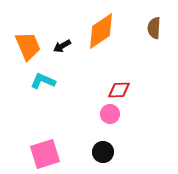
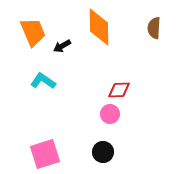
orange diamond: moved 2 px left, 4 px up; rotated 57 degrees counterclockwise
orange trapezoid: moved 5 px right, 14 px up
cyan L-shape: rotated 10 degrees clockwise
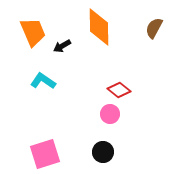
brown semicircle: rotated 25 degrees clockwise
red diamond: rotated 40 degrees clockwise
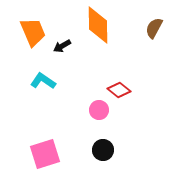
orange diamond: moved 1 px left, 2 px up
pink circle: moved 11 px left, 4 px up
black circle: moved 2 px up
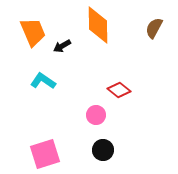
pink circle: moved 3 px left, 5 px down
